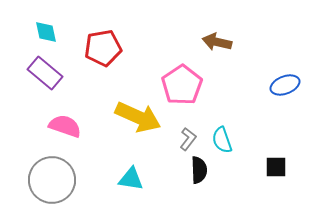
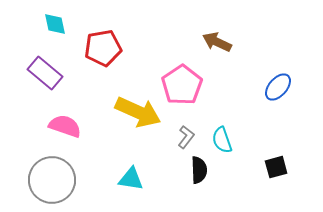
cyan diamond: moved 9 px right, 8 px up
brown arrow: rotated 12 degrees clockwise
blue ellipse: moved 7 px left, 2 px down; rotated 28 degrees counterclockwise
yellow arrow: moved 5 px up
gray L-shape: moved 2 px left, 2 px up
black square: rotated 15 degrees counterclockwise
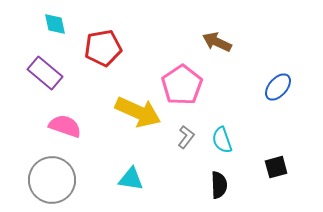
black semicircle: moved 20 px right, 15 px down
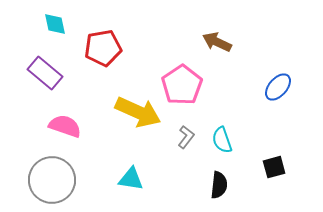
black square: moved 2 px left
black semicircle: rotated 8 degrees clockwise
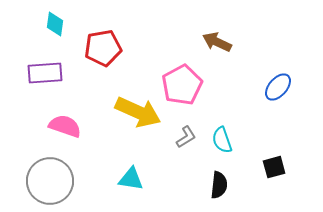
cyan diamond: rotated 20 degrees clockwise
purple rectangle: rotated 44 degrees counterclockwise
pink pentagon: rotated 6 degrees clockwise
gray L-shape: rotated 20 degrees clockwise
gray circle: moved 2 px left, 1 px down
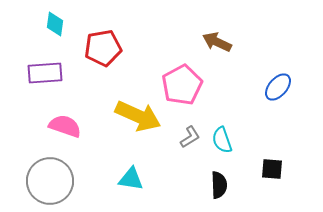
yellow arrow: moved 4 px down
gray L-shape: moved 4 px right
black square: moved 2 px left, 2 px down; rotated 20 degrees clockwise
black semicircle: rotated 8 degrees counterclockwise
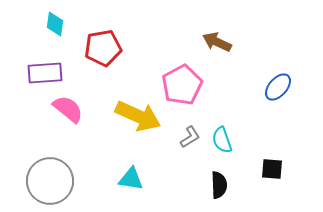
pink semicircle: moved 3 px right, 17 px up; rotated 20 degrees clockwise
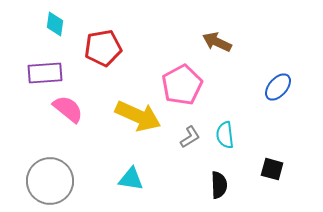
cyan semicircle: moved 3 px right, 5 px up; rotated 12 degrees clockwise
black square: rotated 10 degrees clockwise
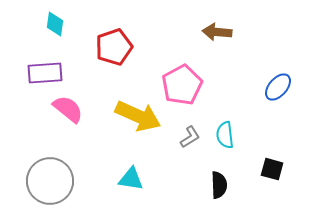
brown arrow: moved 10 px up; rotated 20 degrees counterclockwise
red pentagon: moved 11 px right, 1 px up; rotated 9 degrees counterclockwise
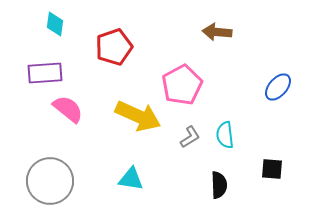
black square: rotated 10 degrees counterclockwise
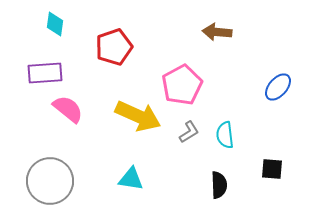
gray L-shape: moved 1 px left, 5 px up
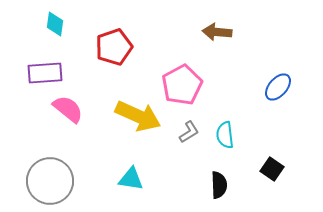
black square: rotated 30 degrees clockwise
